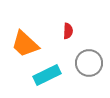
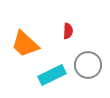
gray circle: moved 1 px left, 2 px down
cyan rectangle: moved 5 px right
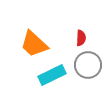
red semicircle: moved 13 px right, 7 px down
orange trapezoid: moved 9 px right
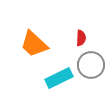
gray circle: moved 3 px right
cyan rectangle: moved 7 px right, 3 px down
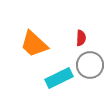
gray circle: moved 1 px left
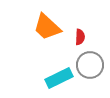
red semicircle: moved 1 px left, 1 px up
orange trapezoid: moved 13 px right, 17 px up
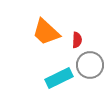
orange trapezoid: moved 1 px left, 5 px down
red semicircle: moved 3 px left, 3 px down
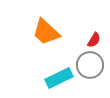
red semicircle: moved 17 px right; rotated 28 degrees clockwise
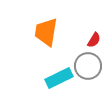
orange trapezoid: rotated 56 degrees clockwise
gray circle: moved 2 px left, 1 px down
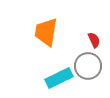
red semicircle: rotated 56 degrees counterclockwise
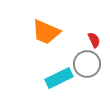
orange trapezoid: rotated 76 degrees counterclockwise
gray circle: moved 1 px left, 2 px up
